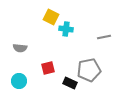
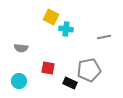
gray semicircle: moved 1 px right
red square: rotated 24 degrees clockwise
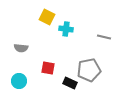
yellow square: moved 4 px left
gray line: rotated 24 degrees clockwise
